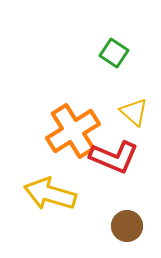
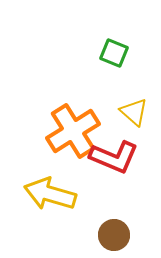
green square: rotated 12 degrees counterclockwise
brown circle: moved 13 px left, 9 px down
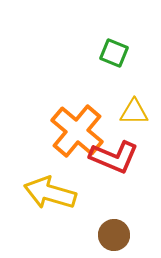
yellow triangle: rotated 40 degrees counterclockwise
orange cross: moved 4 px right; rotated 18 degrees counterclockwise
yellow arrow: moved 1 px up
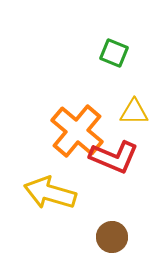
brown circle: moved 2 px left, 2 px down
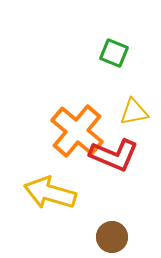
yellow triangle: rotated 12 degrees counterclockwise
red L-shape: moved 2 px up
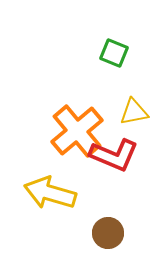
orange cross: rotated 10 degrees clockwise
brown circle: moved 4 px left, 4 px up
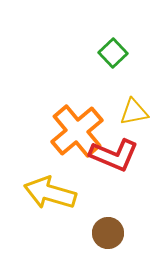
green square: moved 1 px left; rotated 24 degrees clockwise
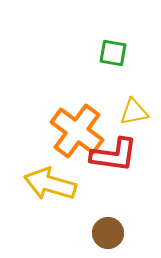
green square: rotated 36 degrees counterclockwise
orange cross: rotated 14 degrees counterclockwise
red L-shape: rotated 15 degrees counterclockwise
yellow arrow: moved 9 px up
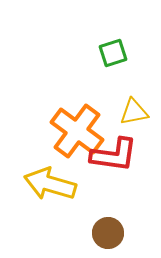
green square: rotated 28 degrees counterclockwise
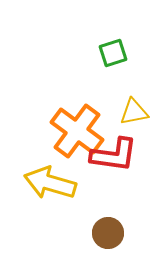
yellow arrow: moved 1 px up
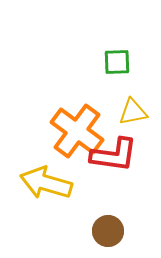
green square: moved 4 px right, 9 px down; rotated 16 degrees clockwise
yellow triangle: moved 1 px left
yellow arrow: moved 4 px left
brown circle: moved 2 px up
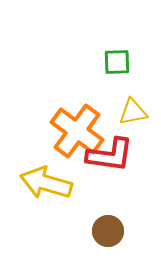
red L-shape: moved 4 px left
